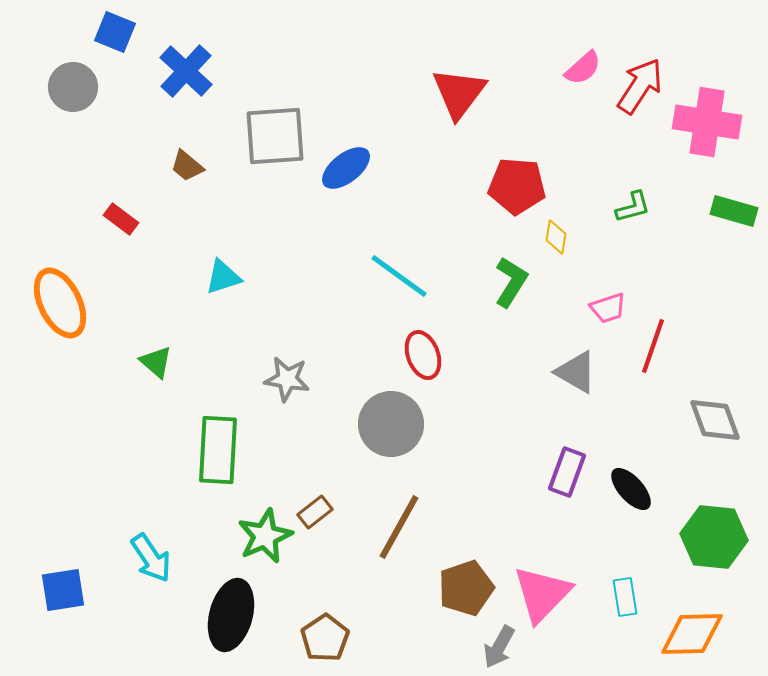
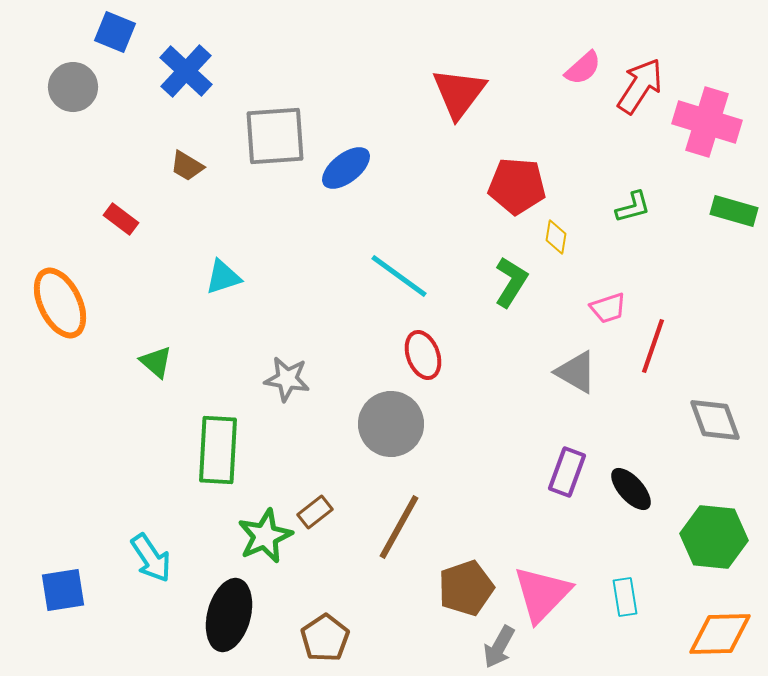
pink cross at (707, 122): rotated 8 degrees clockwise
brown trapezoid at (187, 166): rotated 9 degrees counterclockwise
black ellipse at (231, 615): moved 2 px left
orange diamond at (692, 634): moved 28 px right
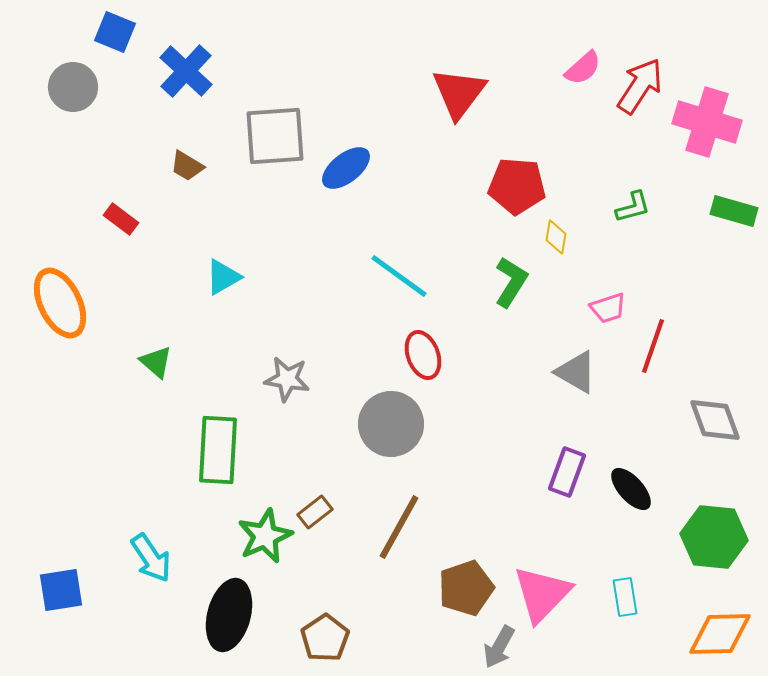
cyan triangle at (223, 277): rotated 12 degrees counterclockwise
blue square at (63, 590): moved 2 px left
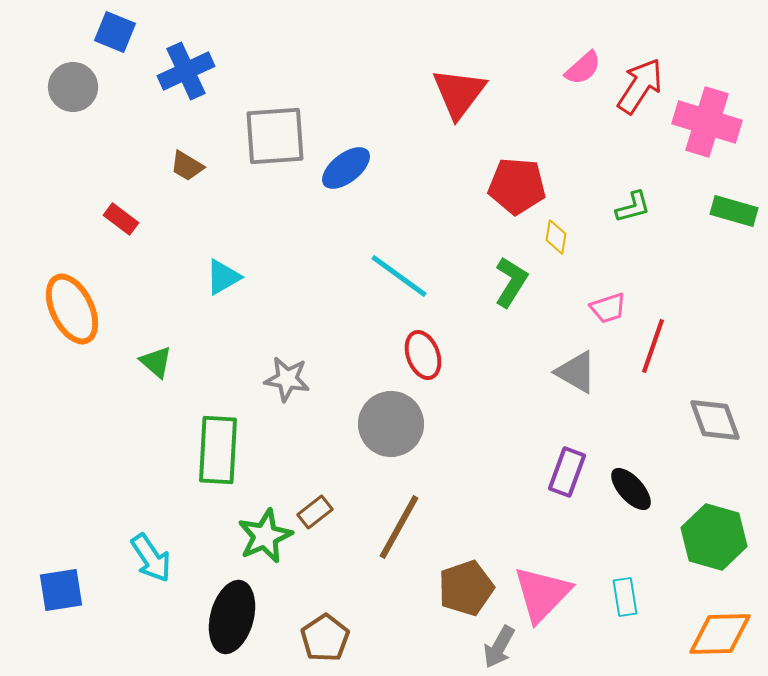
blue cross at (186, 71): rotated 22 degrees clockwise
orange ellipse at (60, 303): moved 12 px right, 6 px down
green hexagon at (714, 537): rotated 10 degrees clockwise
black ellipse at (229, 615): moved 3 px right, 2 px down
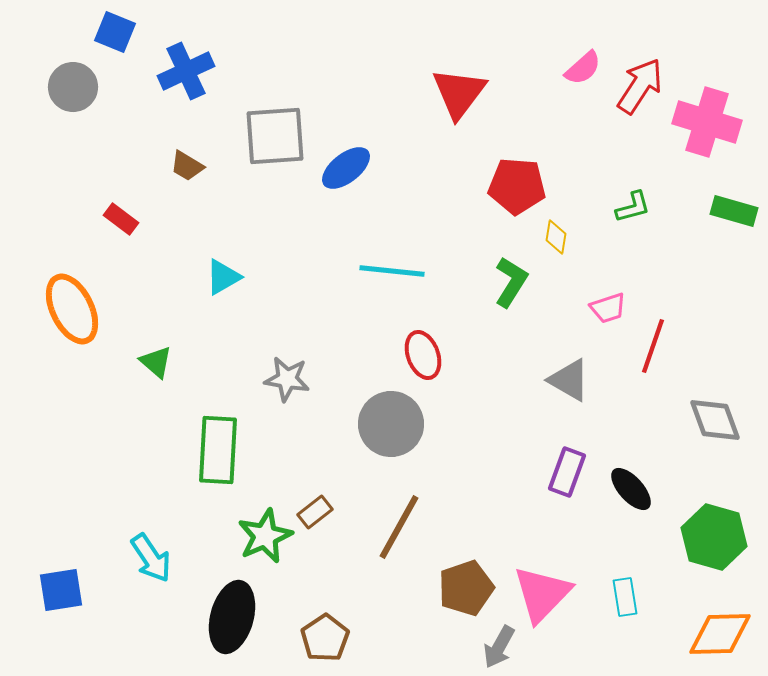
cyan line at (399, 276): moved 7 px left, 5 px up; rotated 30 degrees counterclockwise
gray triangle at (576, 372): moved 7 px left, 8 px down
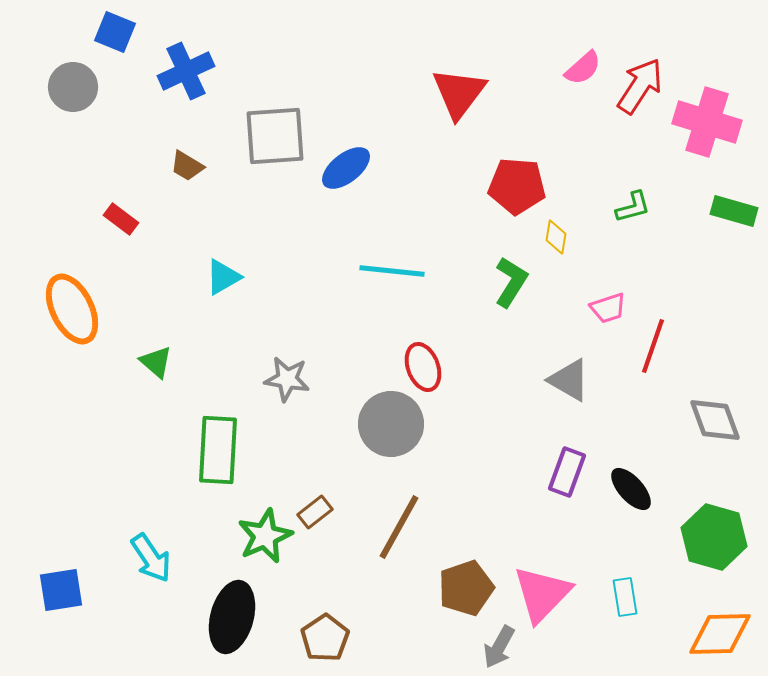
red ellipse at (423, 355): moved 12 px down
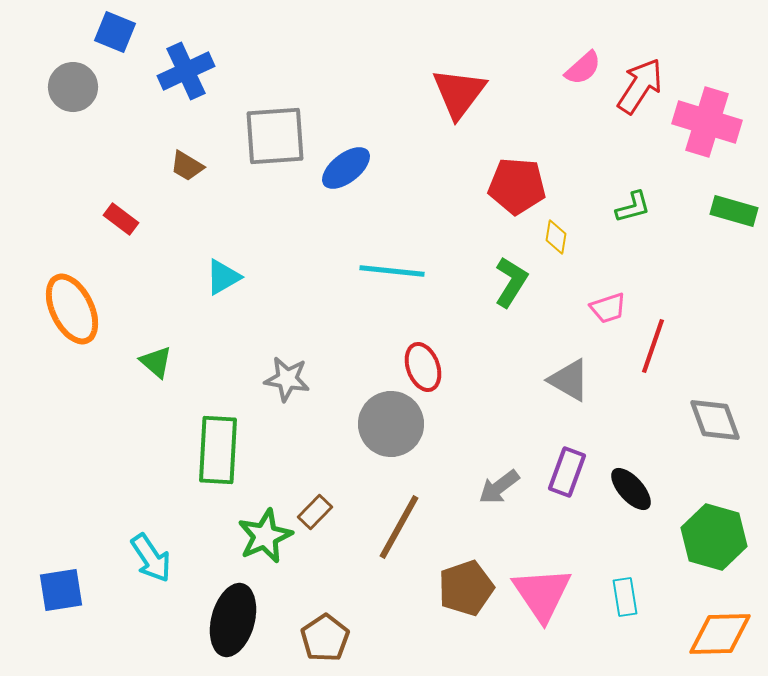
brown rectangle at (315, 512): rotated 8 degrees counterclockwise
pink triangle at (542, 594): rotated 18 degrees counterclockwise
black ellipse at (232, 617): moved 1 px right, 3 px down
gray arrow at (499, 647): moved 160 px up; rotated 24 degrees clockwise
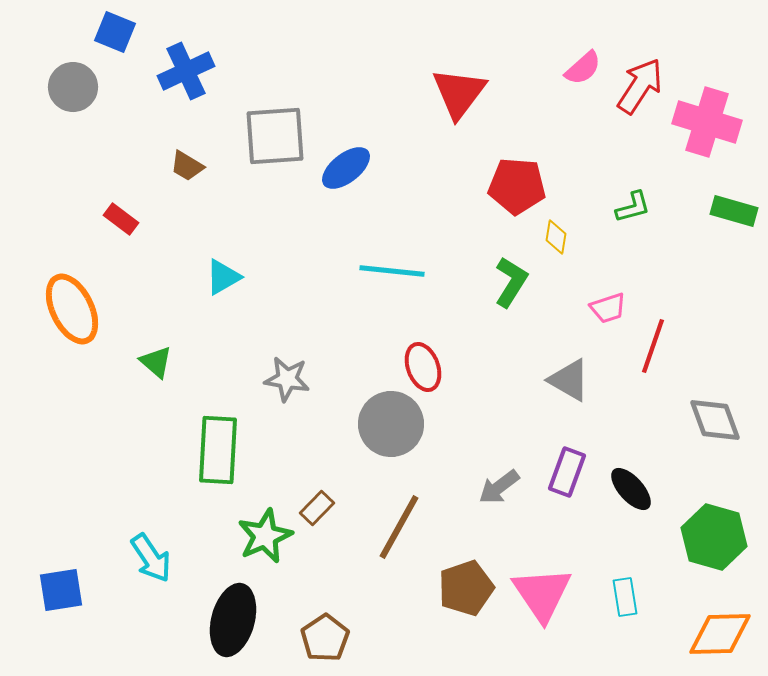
brown rectangle at (315, 512): moved 2 px right, 4 px up
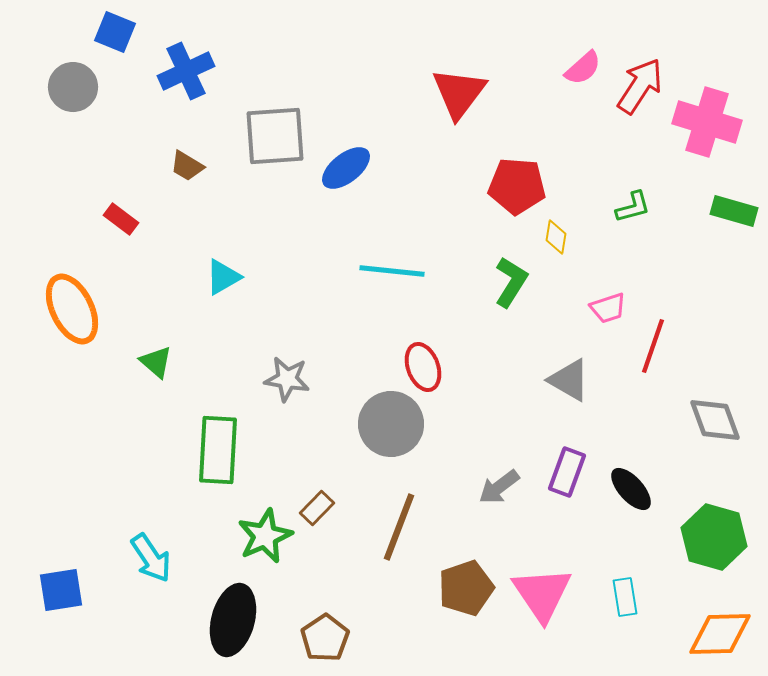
brown line at (399, 527): rotated 8 degrees counterclockwise
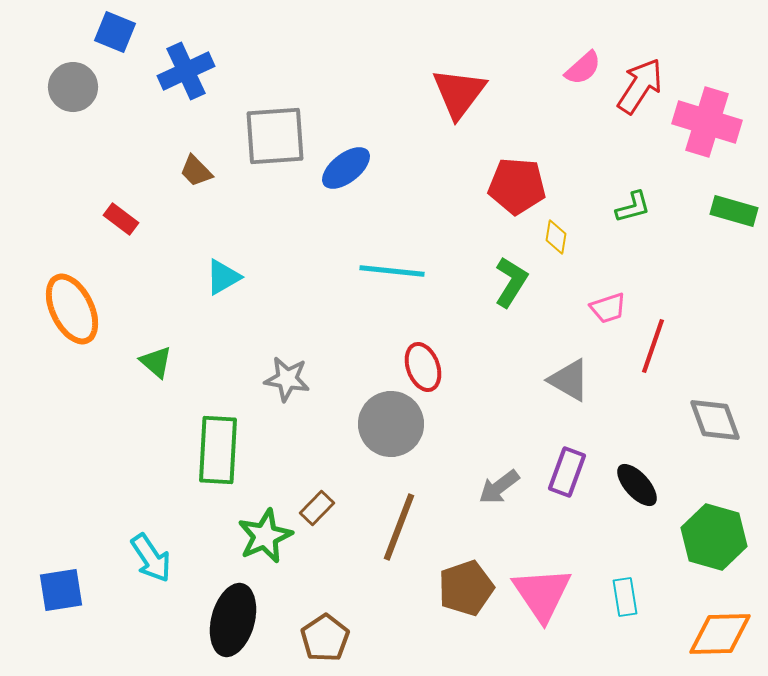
brown trapezoid at (187, 166): moved 9 px right, 5 px down; rotated 15 degrees clockwise
black ellipse at (631, 489): moved 6 px right, 4 px up
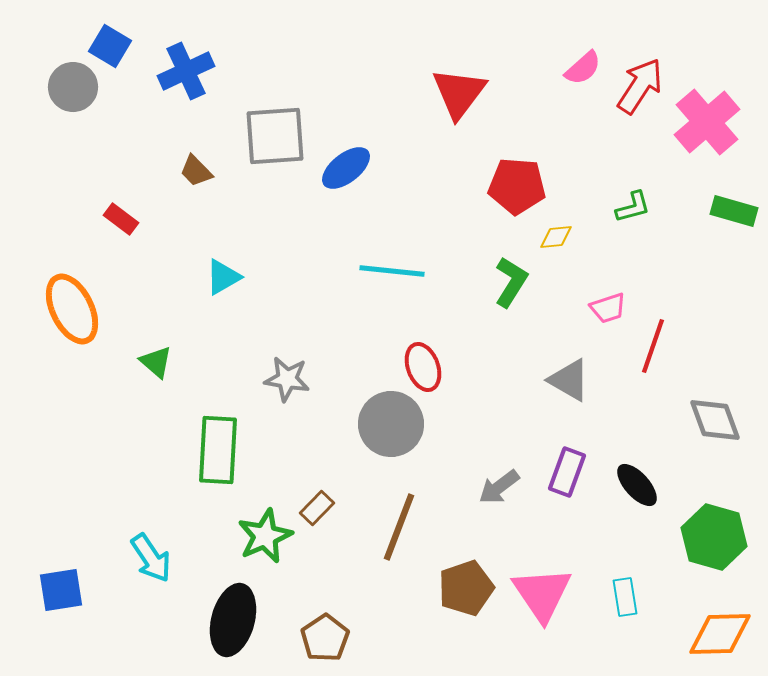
blue square at (115, 32): moved 5 px left, 14 px down; rotated 9 degrees clockwise
pink cross at (707, 122): rotated 32 degrees clockwise
yellow diamond at (556, 237): rotated 76 degrees clockwise
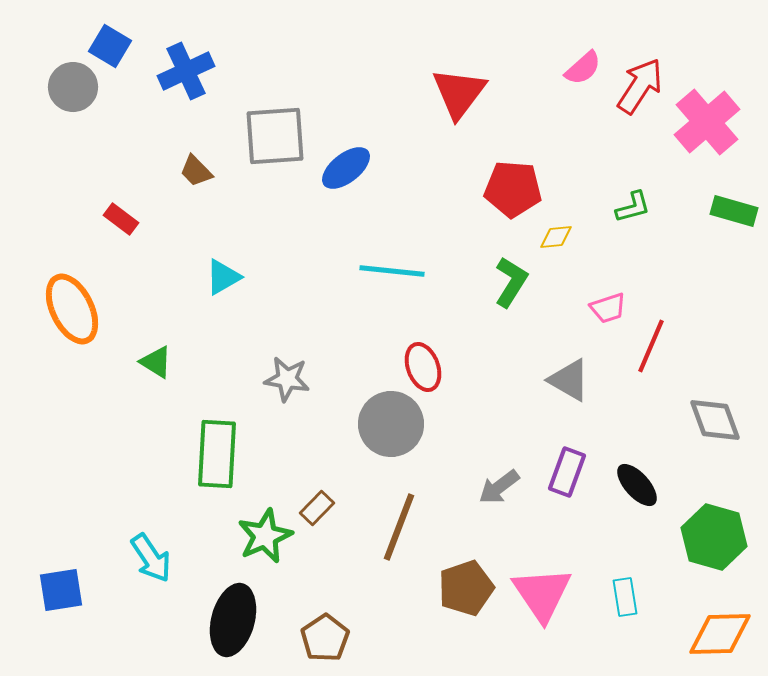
red pentagon at (517, 186): moved 4 px left, 3 px down
red line at (653, 346): moved 2 px left; rotated 4 degrees clockwise
green triangle at (156, 362): rotated 9 degrees counterclockwise
green rectangle at (218, 450): moved 1 px left, 4 px down
